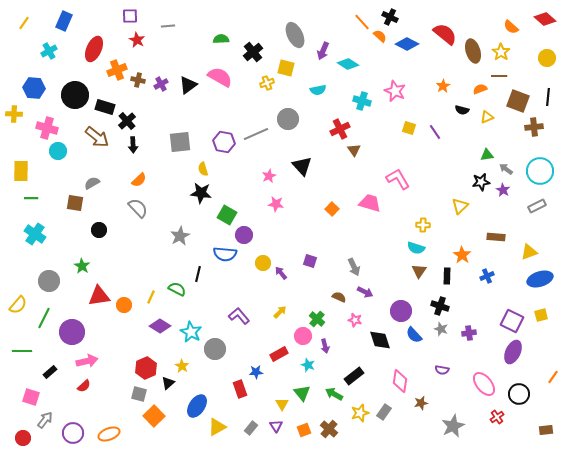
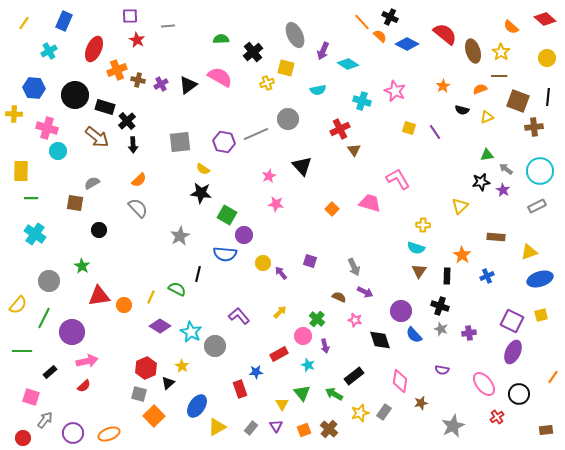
yellow semicircle at (203, 169): rotated 40 degrees counterclockwise
gray circle at (215, 349): moved 3 px up
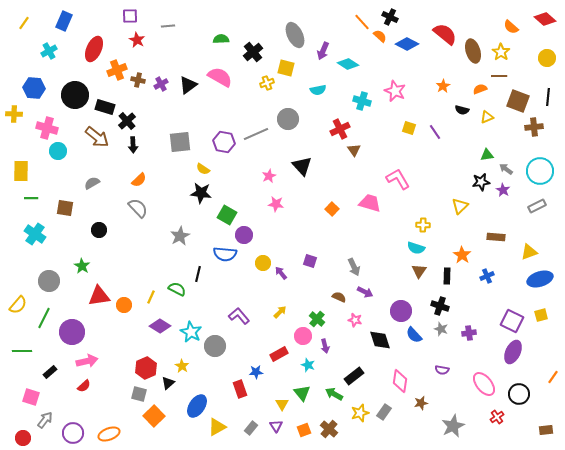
brown square at (75, 203): moved 10 px left, 5 px down
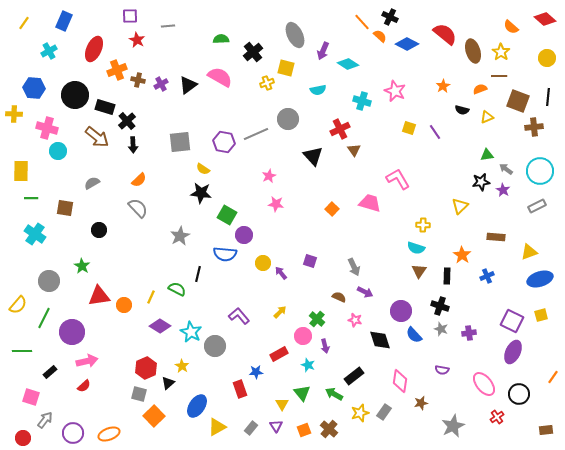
black triangle at (302, 166): moved 11 px right, 10 px up
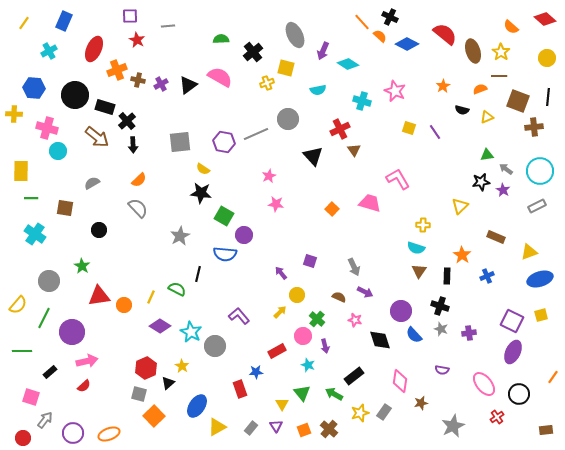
green square at (227, 215): moved 3 px left, 1 px down
brown rectangle at (496, 237): rotated 18 degrees clockwise
yellow circle at (263, 263): moved 34 px right, 32 px down
red rectangle at (279, 354): moved 2 px left, 3 px up
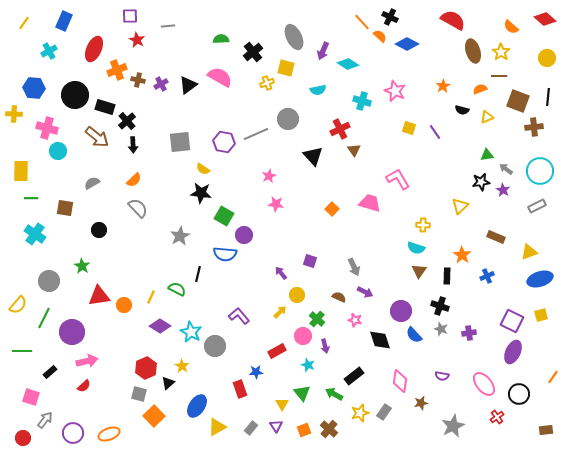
red semicircle at (445, 34): moved 8 px right, 14 px up; rotated 10 degrees counterclockwise
gray ellipse at (295, 35): moved 1 px left, 2 px down
orange semicircle at (139, 180): moved 5 px left
purple semicircle at (442, 370): moved 6 px down
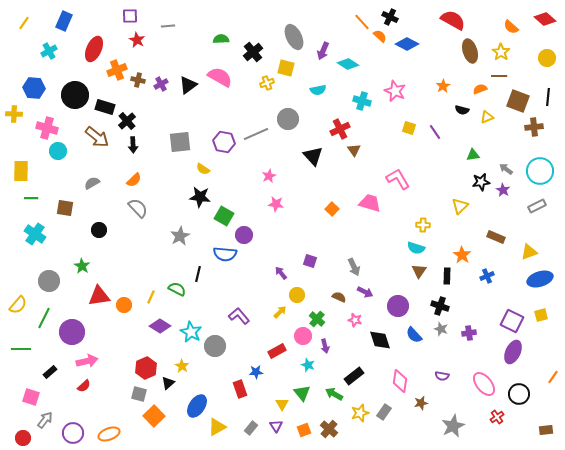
brown ellipse at (473, 51): moved 3 px left
green triangle at (487, 155): moved 14 px left
black star at (201, 193): moved 1 px left, 4 px down
purple circle at (401, 311): moved 3 px left, 5 px up
green line at (22, 351): moved 1 px left, 2 px up
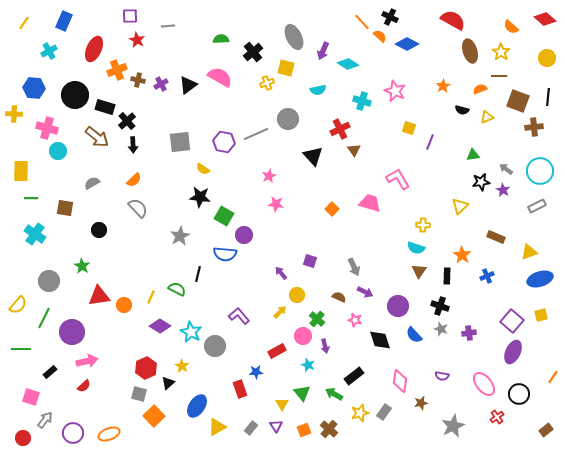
purple line at (435, 132): moved 5 px left, 10 px down; rotated 56 degrees clockwise
purple square at (512, 321): rotated 15 degrees clockwise
brown rectangle at (546, 430): rotated 32 degrees counterclockwise
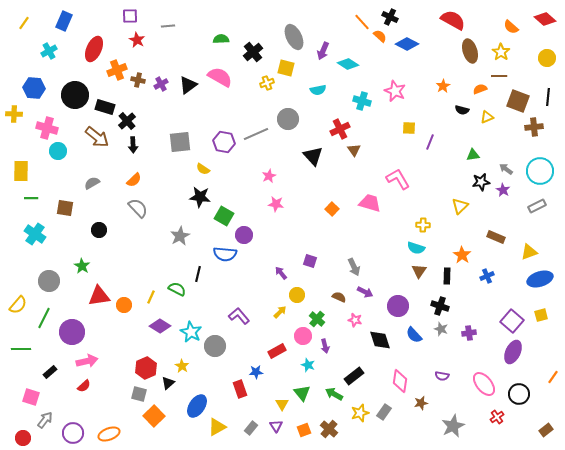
yellow square at (409, 128): rotated 16 degrees counterclockwise
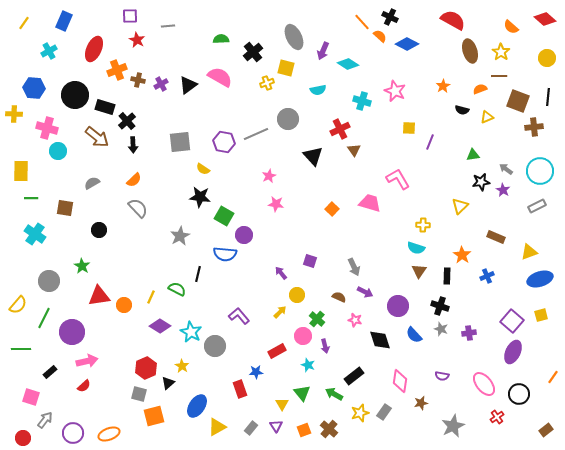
orange square at (154, 416): rotated 30 degrees clockwise
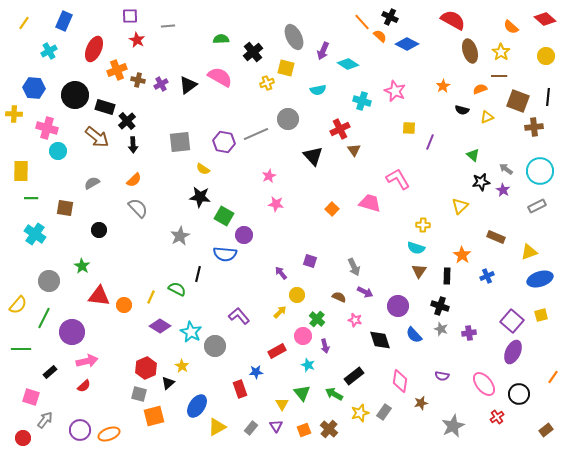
yellow circle at (547, 58): moved 1 px left, 2 px up
green triangle at (473, 155): rotated 48 degrees clockwise
red triangle at (99, 296): rotated 15 degrees clockwise
purple circle at (73, 433): moved 7 px right, 3 px up
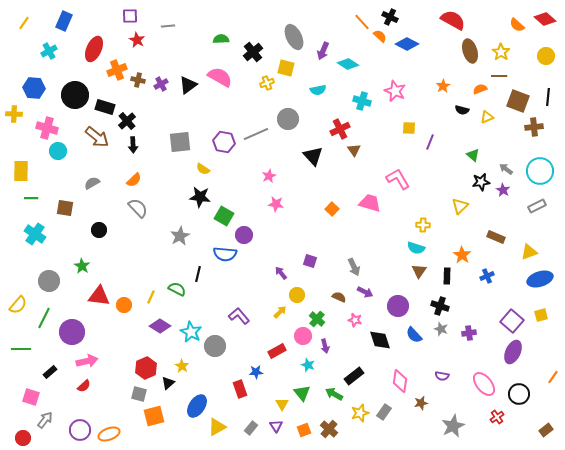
orange semicircle at (511, 27): moved 6 px right, 2 px up
